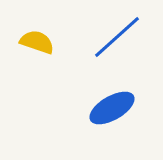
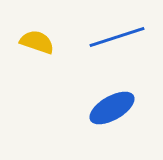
blue line: rotated 24 degrees clockwise
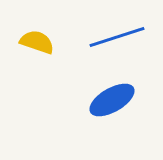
blue ellipse: moved 8 px up
